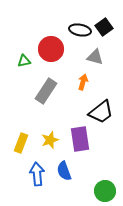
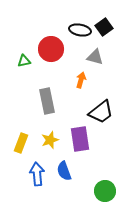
orange arrow: moved 2 px left, 2 px up
gray rectangle: moved 1 px right, 10 px down; rotated 45 degrees counterclockwise
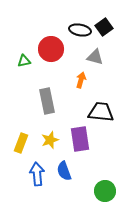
black trapezoid: rotated 136 degrees counterclockwise
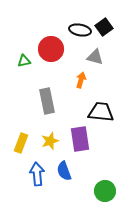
yellow star: moved 1 px down
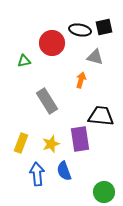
black square: rotated 24 degrees clockwise
red circle: moved 1 px right, 6 px up
gray rectangle: rotated 20 degrees counterclockwise
black trapezoid: moved 4 px down
yellow star: moved 1 px right, 3 px down
green circle: moved 1 px left, 1 px down
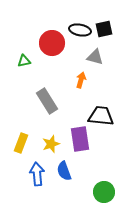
black square: moved 2 px down
